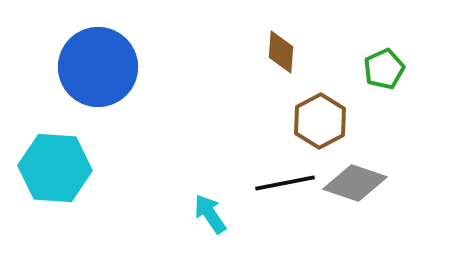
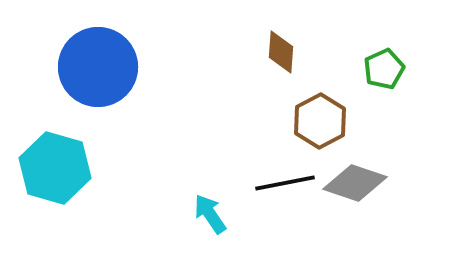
cyan hexagon: rotated 12 degrees clockwise
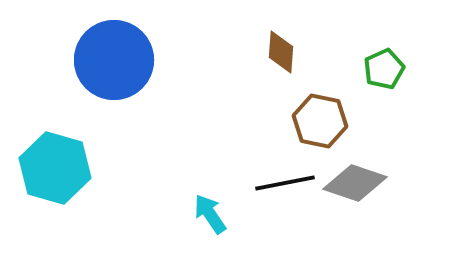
blue circle: moved 16 px right, 7 px up
brown hexagon: rotated 20 degrees counterclockwise
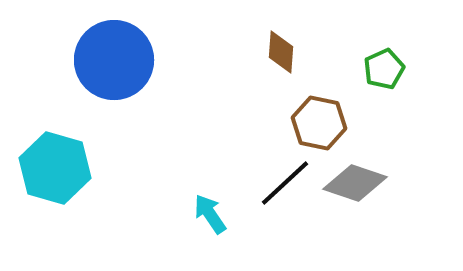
brown hexagon: moved 1 px left, 2 px down
black line: rotated 32 degrees counterclockwise
